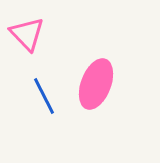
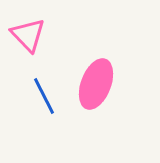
pink triangle: moved 1 px right, 1 px down
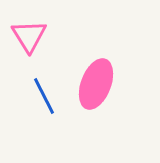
pink triangle: moved 1 px right, 1 px down; rotated 12 degrees clockwise
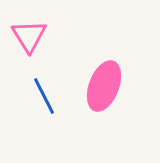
pink ellipse: moved 8 px right, 2 px down
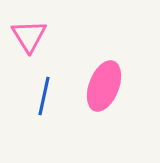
blue line: rotated 39 degrees clockwise
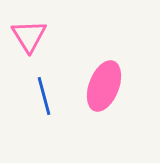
blue line: rotated 27 degrees counterclockwise
